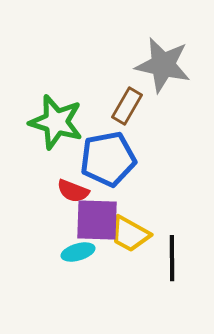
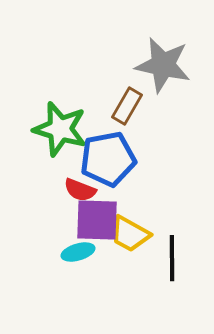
green star: moved 4 px right, 7 px down
red semicircle: moved 7 px right, 1 px up
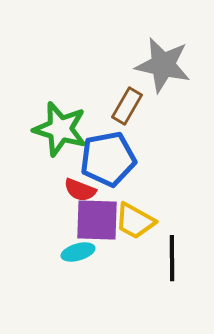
yellow trapezoid: moved 5 px right, 13 px up
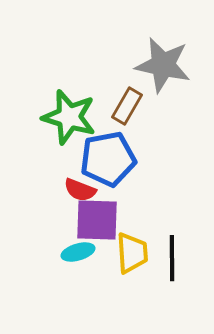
green star: moved 9 px right, 12 px up
yellow trapezoid: moved 3 px left, 32 px down; rotated 123 degrees counterclockwise
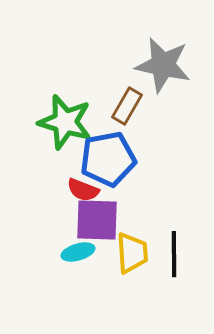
green star: moved 4 px left, 5 px down
red semicircle: moved 3 px right
black line: moved 2 px right, 4 px up
